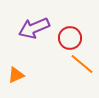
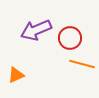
purple arrow: moved 2 px right, 2 px down
orange line: rotated 25 degrees counterclockwise
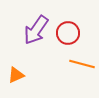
purple arrow: rotated 32 degrees counterclockwise
red circle: moved 2 px left, 5 px up
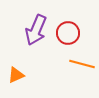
purple arrow: rotated 12 degrees counterclockwise
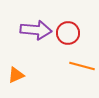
purple arrow: rotated 108 degrees counterclockwise
orange line: moved 2 px down
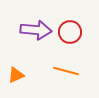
red circle: moved 2 px right, 1 px up
orange line: moved 16 px left, 5 px down
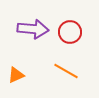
purple arrow: moved 3 px left, 1 px up
orange line: rotated 15 degrees clockwise
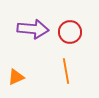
orange line: rotated 50 degrees clockwise
orange triangle: moved 2 px down
